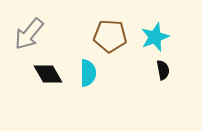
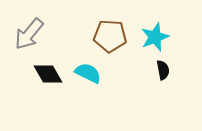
cyan semicircle: rotated 64 degrees counterclockwise
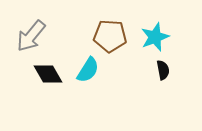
gray arrow: moved 2 px right, 2 px down
cyan semicircle: moved 3 px up; rotated 96 degrees clockwise
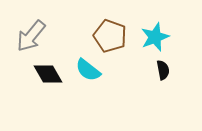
brown pentagon: rotated 16 degrees clockwise
cyan semicircle: rotated 96 degrees clockwise
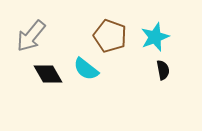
cyan semicircle: moved 2 px left, 1 px up
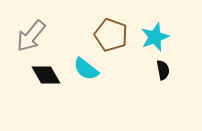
brown pentagon: moved 1 px right, 1 px up
black diamond: moved 2 px left, 1 px down
